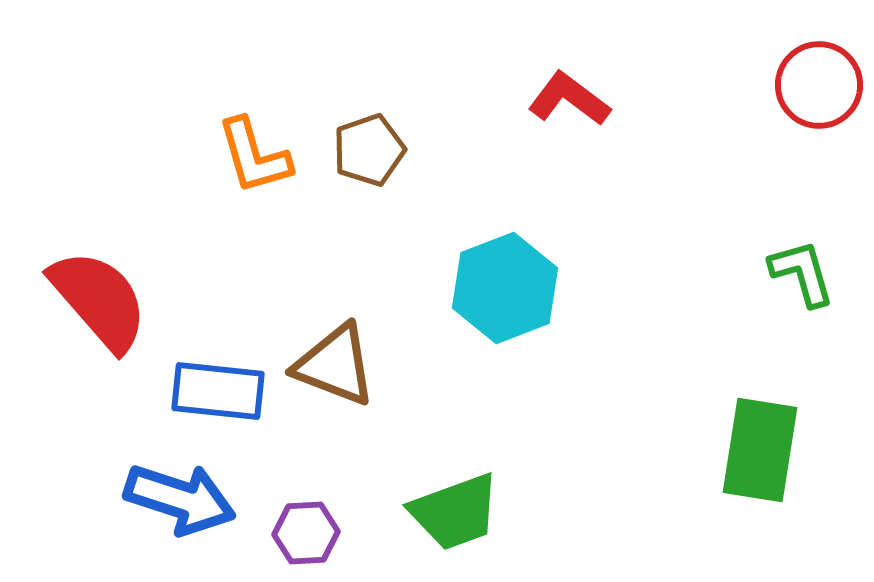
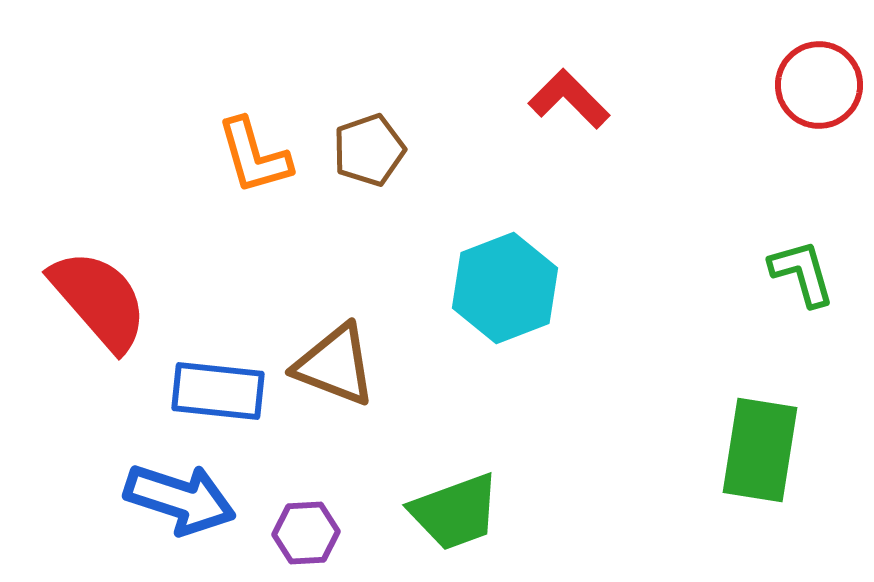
red L-shape: rotated 8 degrees clockwise
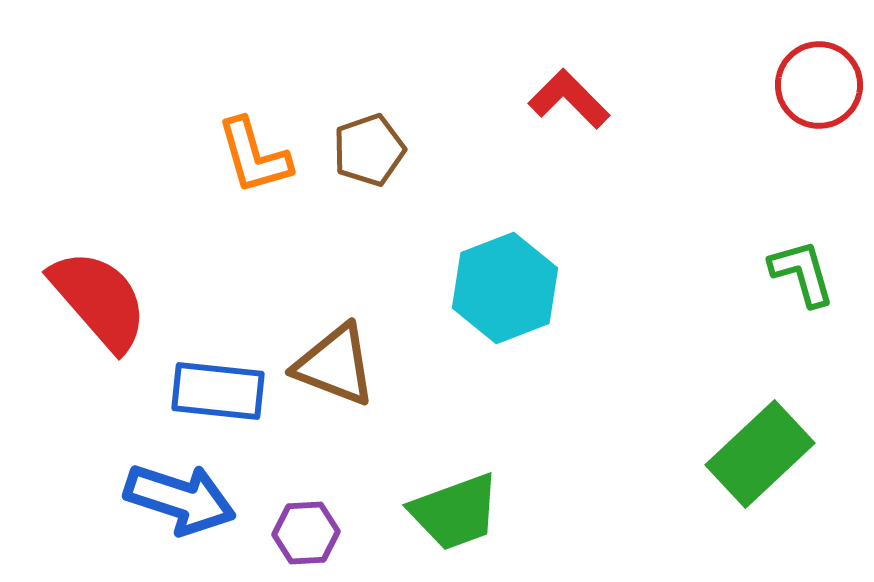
green rectangle: moved 4 px down; rotated 38 degrees clockwise
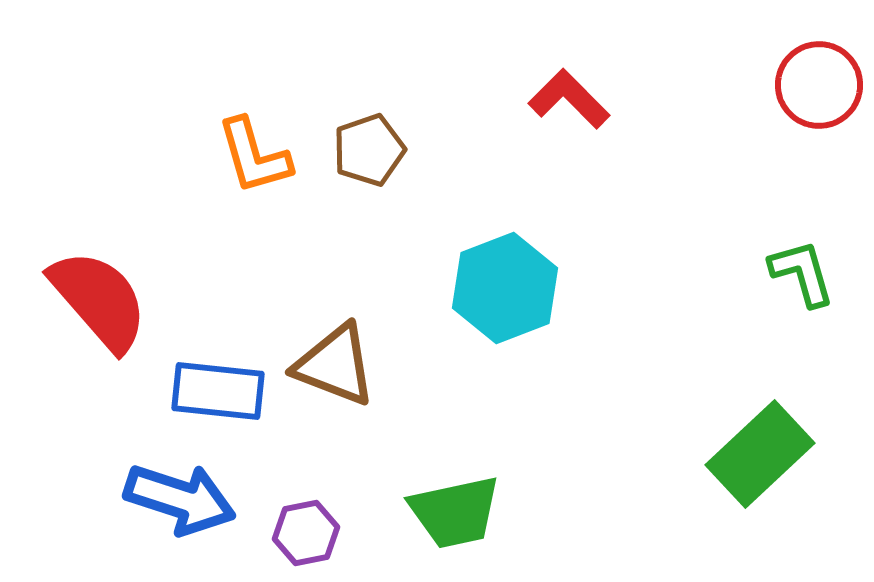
green trapezoid: rotated 8 degrees clockwise
purple hexagon: rotated 8 degrees counterclockwise
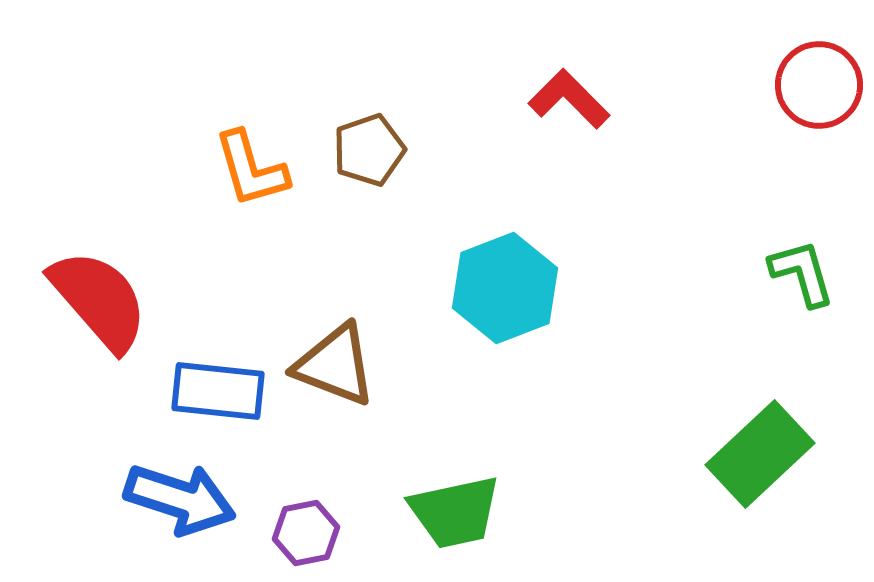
orange L-shape: moved 3 px left, 13 px down
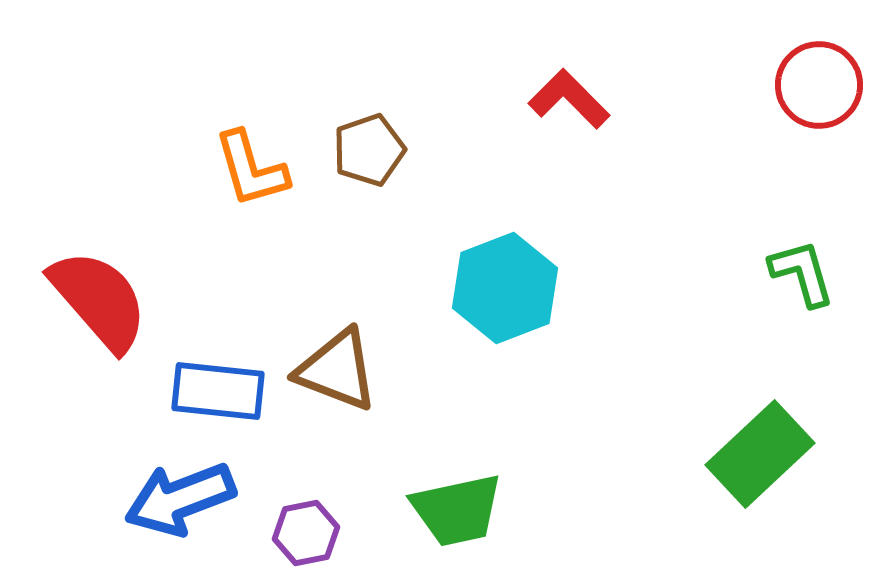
brown triangle: moved 2 px right, 5 px down
blue arrow: rotated 141 degrees clockwise
green trapezoid: moved 2 px right, 2 px up
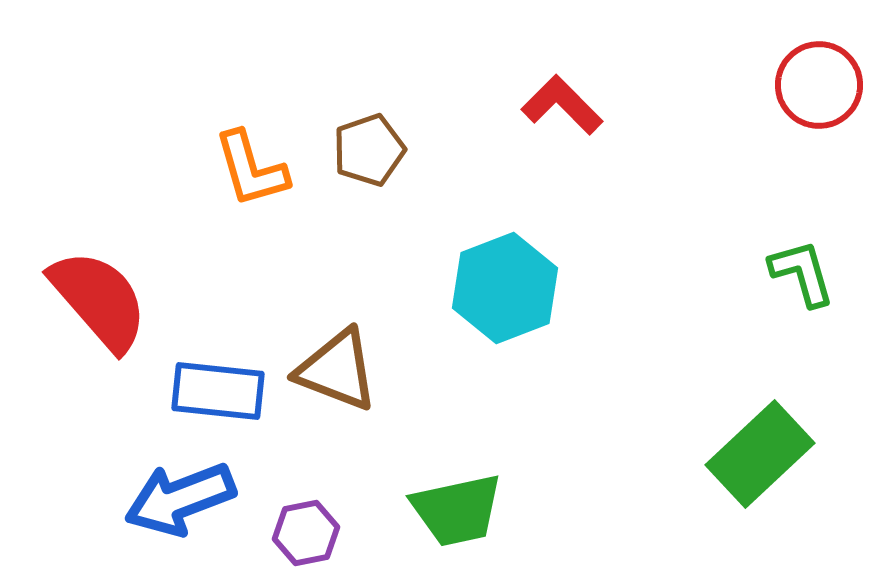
red L-shape: moved 7 px left, 6 px down
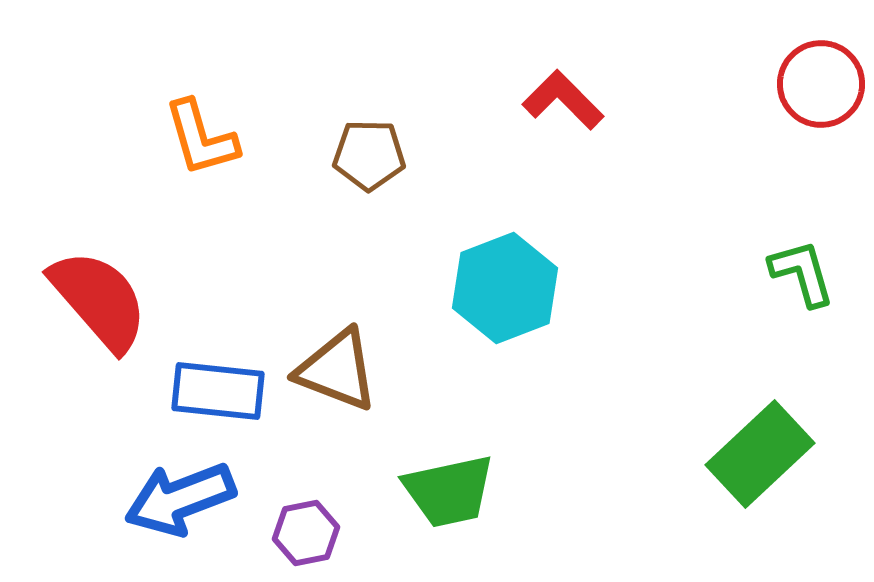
red circle: moved 2 px right, 1 px up
red L-shape: moved 1 px right, 5 px up
brown pentagon: moved 5 px down; rotated 20 degrees clockwise
orange L-shape: moved 50 px left, 31 px up
green trapezoid: moved 8 px left, 19 px up
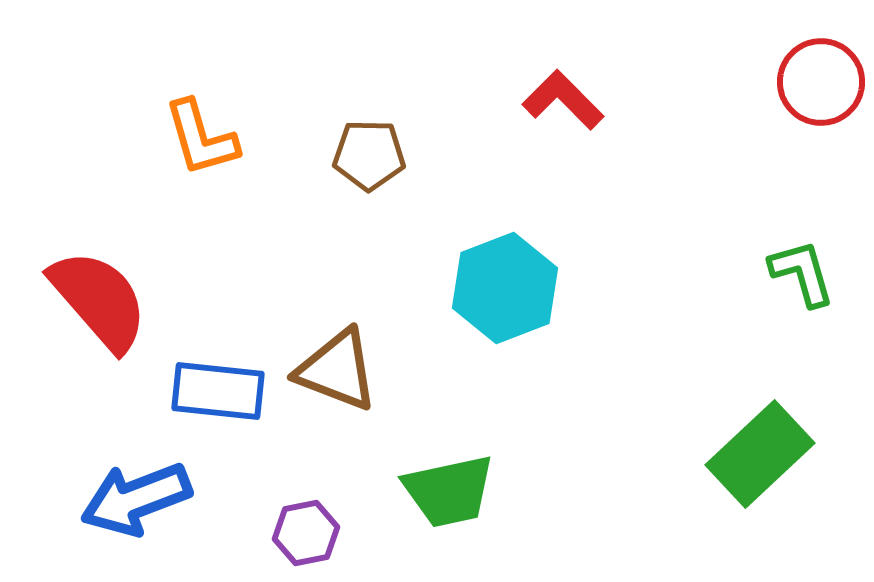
red circle: moved 2 px up
blue arrow: moved 44 px left
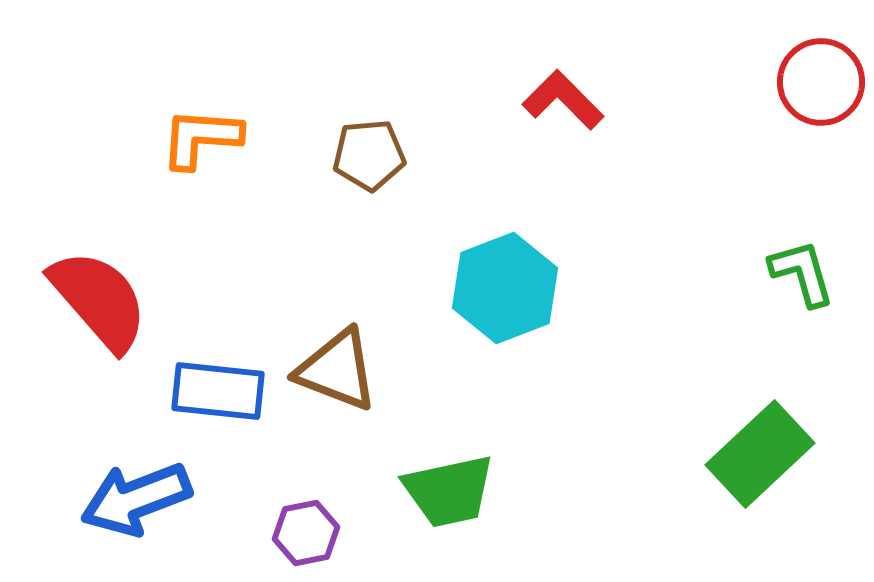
orange L-shape: rotated 110 degrees clockwise
brown pentagon: rotated 6 degrees counterclockwise
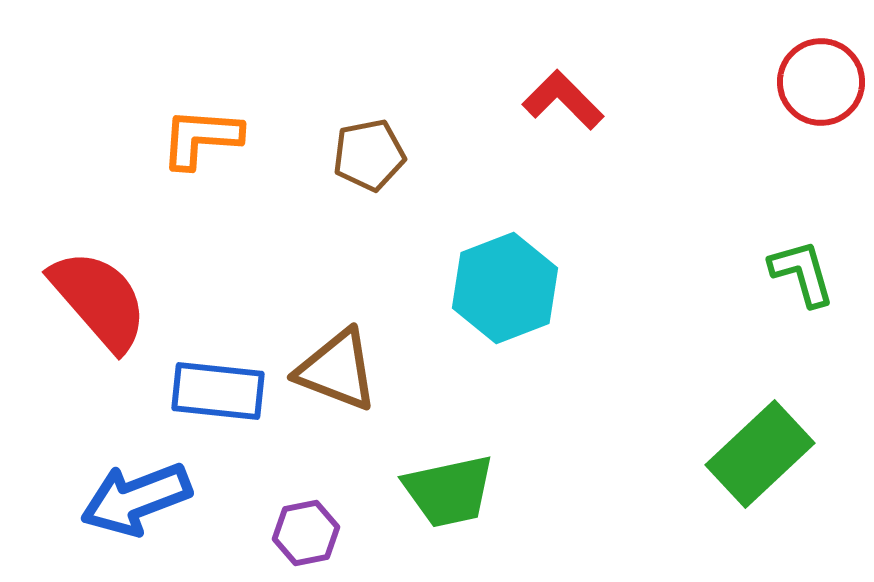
brown pentagon: rotated 6 degrees counterclockwise
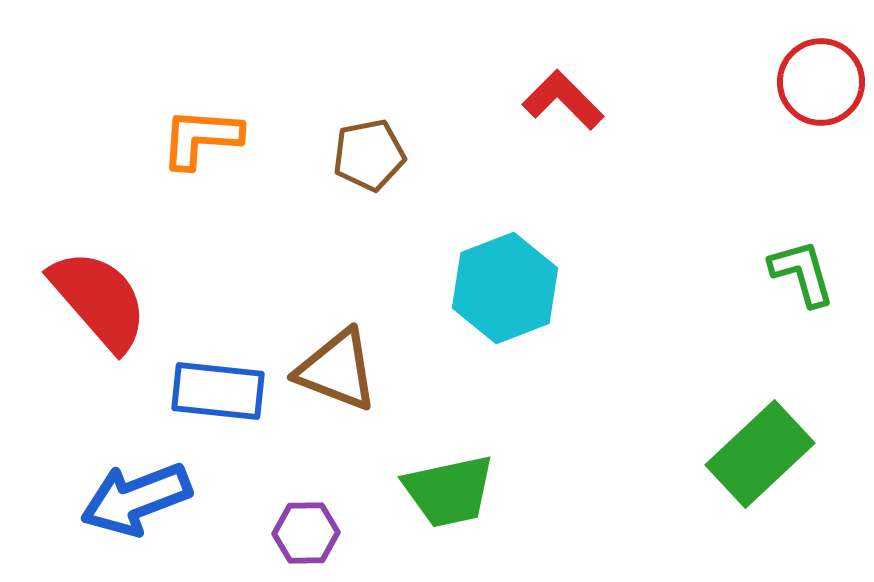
purple hexagon: rotated 10 degrees clockwise
